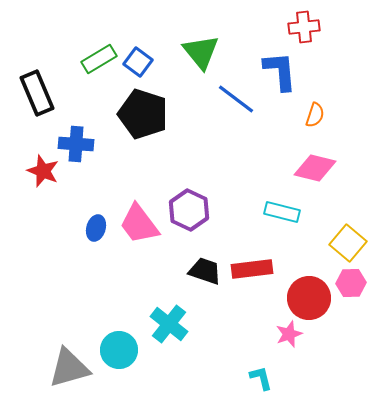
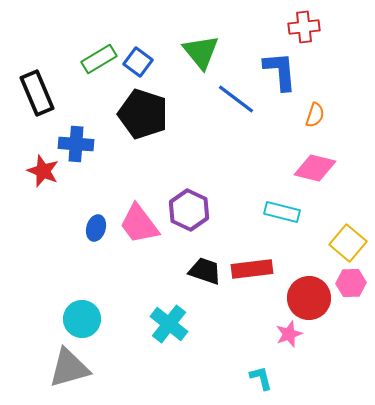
cyan circle: moved 37 px left, 31 px up
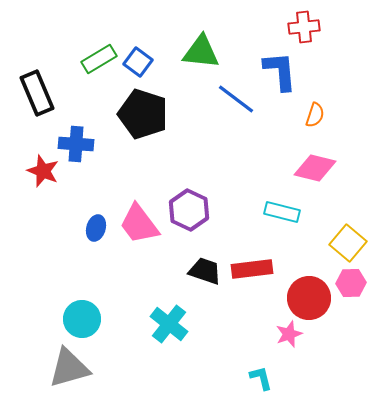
green triangle: rotated 45 degrees counterclockwise
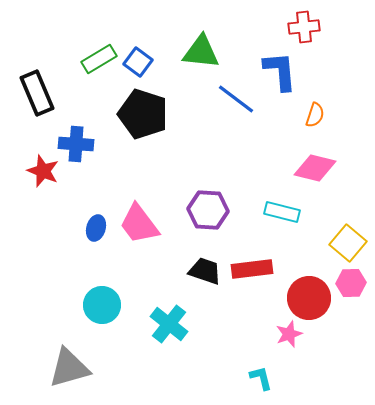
purple hexagon: moved 19 px right; rotated 21 degrees counterclockwise
cyan circle: moved 20 px right, 14 px up
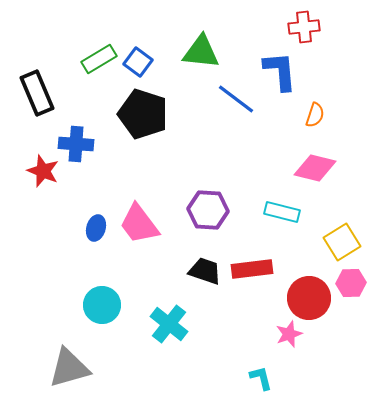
yellow square: moved 6 px left, 1 px up; rotated 18 degrees clockwise
